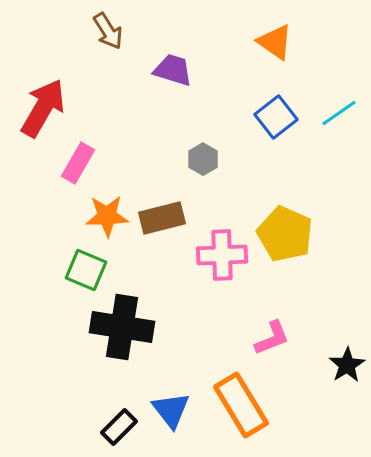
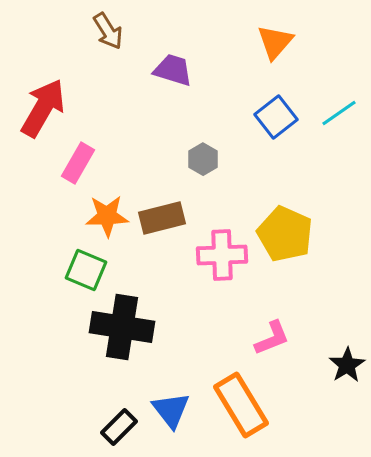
orange triangle: rotated 36 degrees clockwise
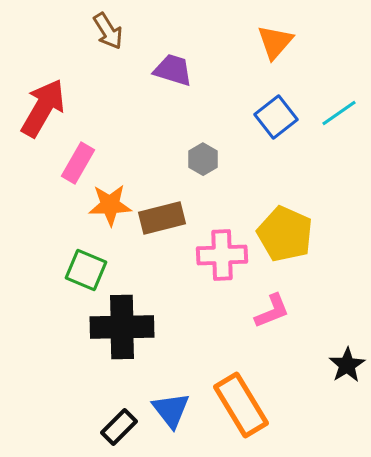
orange star: moved 3 px right, 11 px up
black cross: rotated 10 degrees counterclockwise
pink L-shape: moved 27 px up
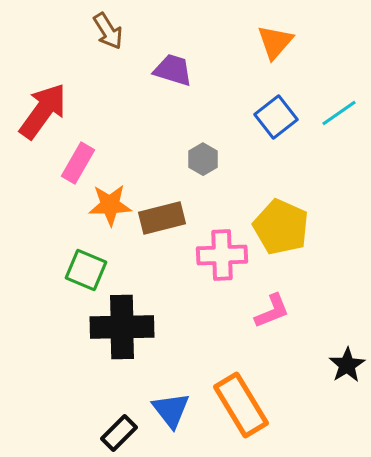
red arrow: moved 3 px down; rotated 6 degrees clockwise
yellow pentagon: moved 4 px left, 7 px up
black rectangle: moved 6 px down
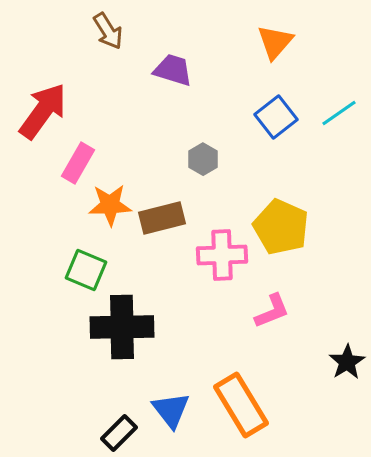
black star: moved 3 px up
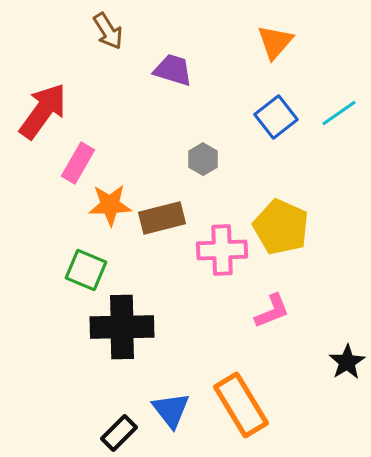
pink cross: moved 5 px up
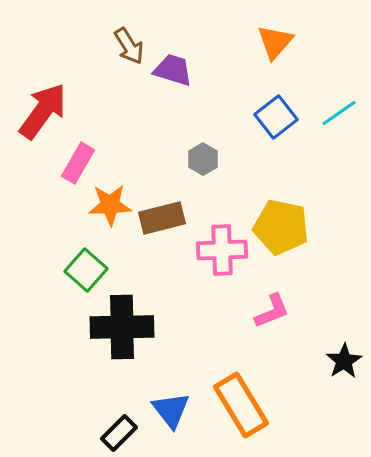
brown arrow: moved 21 px right, 15 px down
yellow pentagon: rotated 12 degrees counterclockwise
green square: rotated 18 degrees clockwise
black star: moved 3 px left, 1 px up
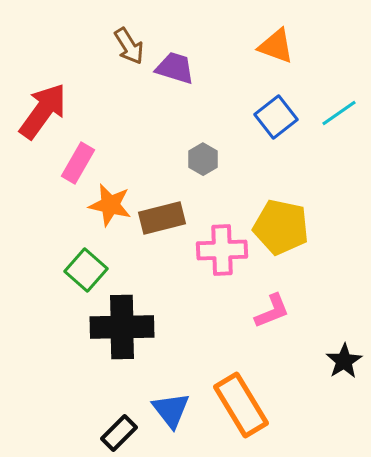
orange triangle: moved 1 px right, 4 px down; rotated 51 degrees counterclockwise
purple trapezoid: moved 2 px right, 2 px up
orange star: rotated 15 degrees clockwise
